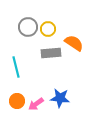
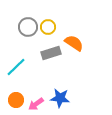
yellow circle: moved 2 px up
gray rectangle: rotated 12 degrees counterclockwise
cyan line: rotated 60 degrees clockwise
orange circle: moved 1 px left, 1 px up
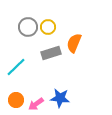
orange semicircle: rotated 102 degrees counterclockwise
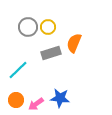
cyan line: moved 2 px right, 3 px down
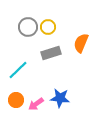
orange semicircle: moved 7 px right
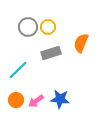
blue star: moved 1 px down
pink arrow: moved 3 px up
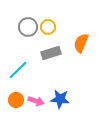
pink arrow: rotated 126 degrees counterclockwise
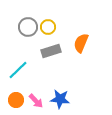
gray rectangle: moved 2 px up
pink arrow: rotated 28 degrees clockwise
